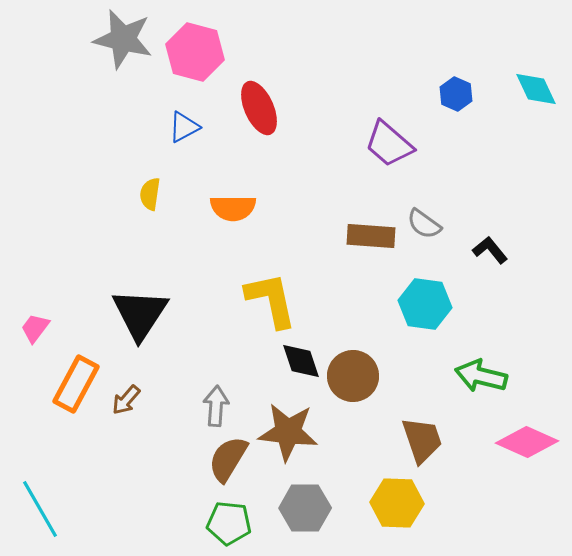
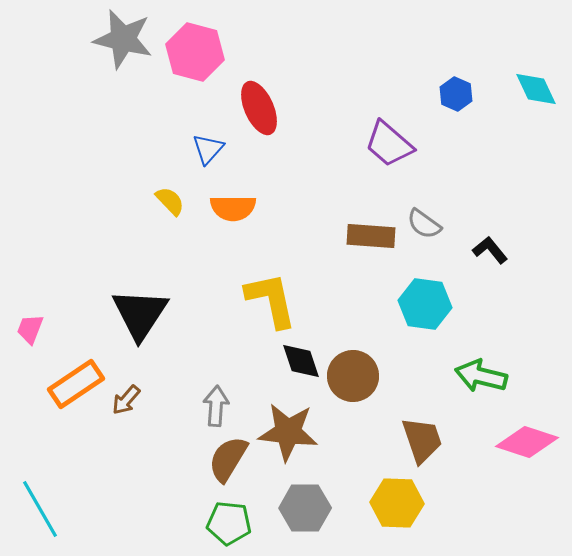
blue triangle: moved 24 px right, 22 px down; rotated 20 degrees counterclockwise
yellow semicircle: moved 20 px right, 7 px down; rotated 128 degrees clockwise
pink trapezoid: moved 5 px left, 1 px down; rotated 16 degrees counterclockwise
orange rectangle: rotated 28 degrees clockwise
pink diamond: rotated 6 degrees counterclockwise
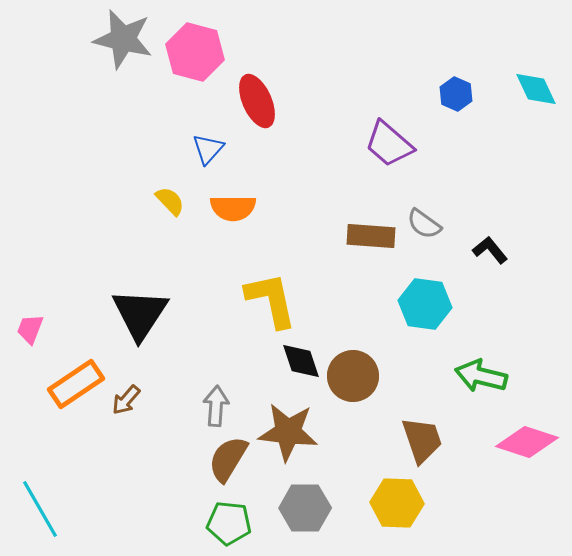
red ellipse: moved 2 px left, 7 px up
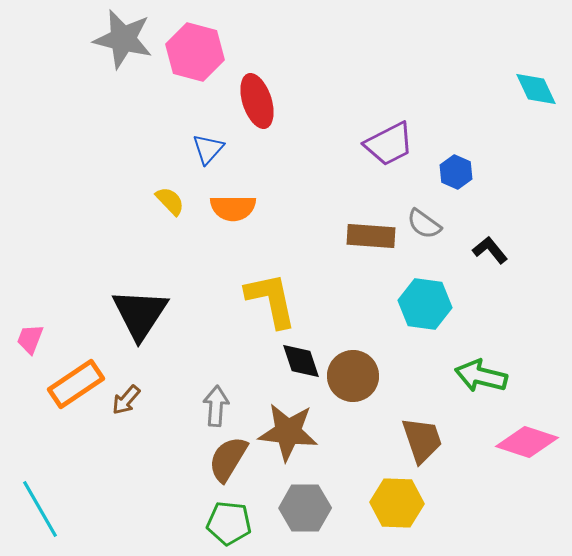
blue hexagon: moved 78 px down
red ellipse: rotated 6 degrees clockwise
purple trapezoid: rotated 68 degrees counterclockwise
pink trapezoid: moved 10 px down
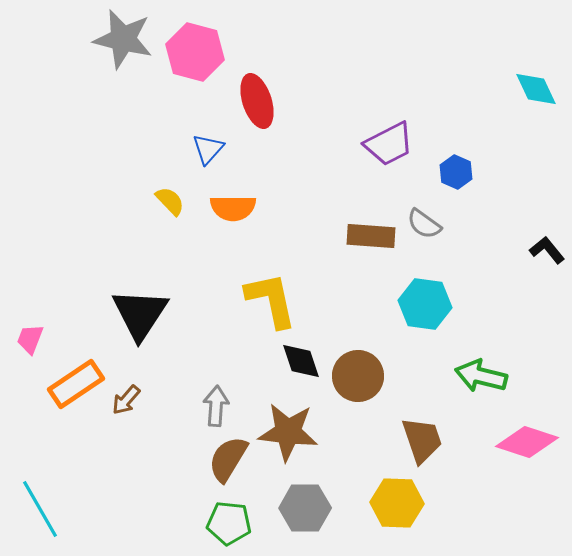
black L-shape: moved 57 px right
brown circle: moved 5 px right
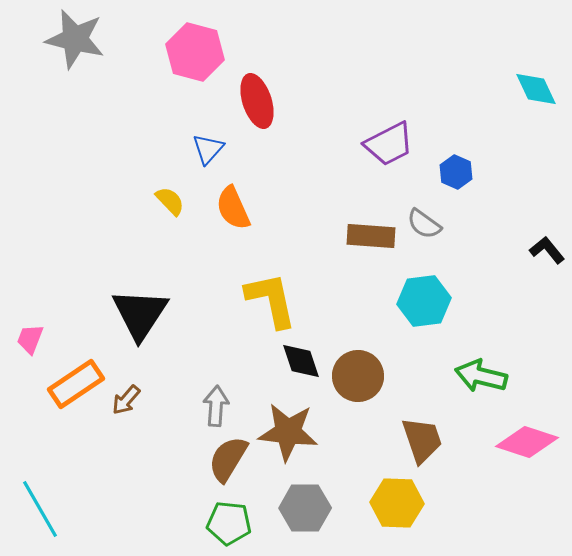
gray star: moved 48 px left
orange semicircle: rotated 66 degrees clockwise
cyan hexagon: moved 1 px left, 3 px up; rotated 15 degrees counterclockwise
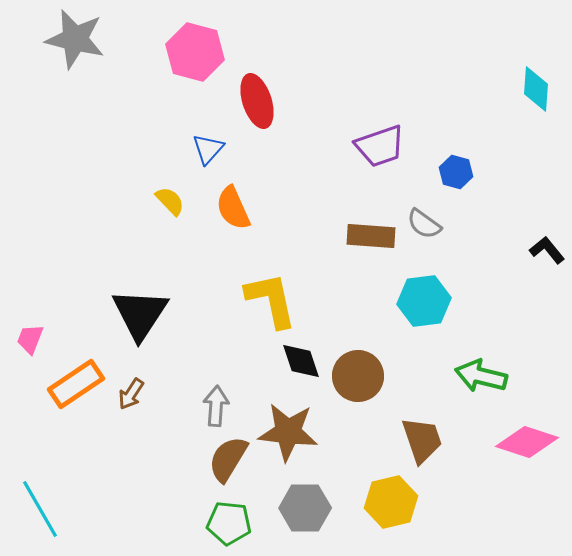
cyan diamond: rotated 30 degrees clockwise
purple trapezoid: moved 9 px left, 2 px down; rotated 8 degrees clockwise
blue hexagon: rotated 8 degrees counterclockwise
brown arrow: moved 5 px right, 6 px up; rotated 8 degrees counterclockwise
yellow hexagon: moved 6 px left, 1 px up; rotated 15 degrees counterclockwise
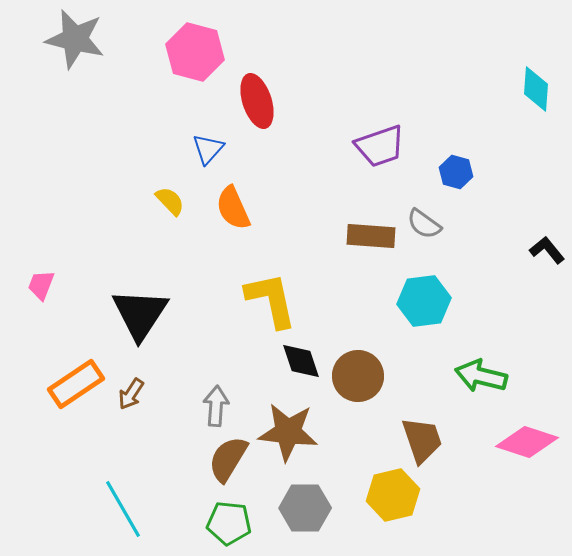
pink trapezoid: moved 11 px right, 54 px up
yellow hexagon: moved 2 px right, 7 px up
cyan line: moved 83 px right
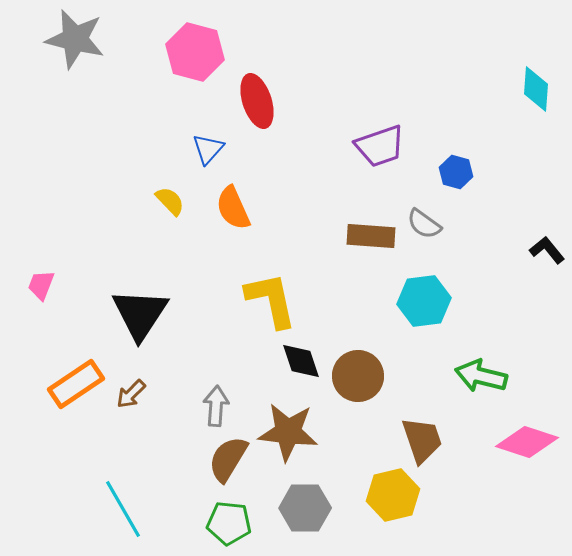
brown arrow: rotated 12 degrees clockwise
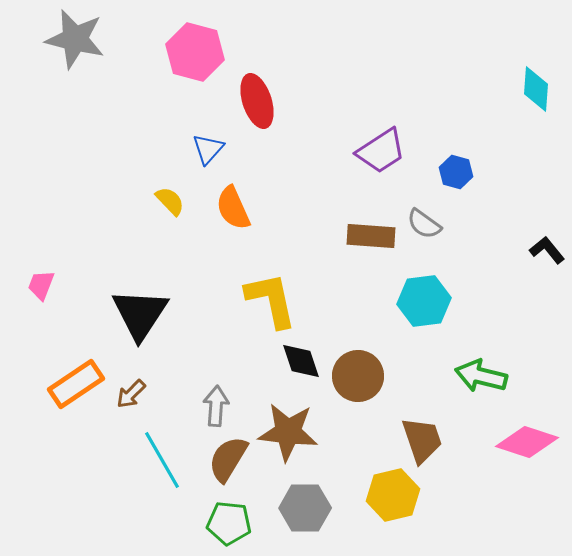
purple trapezoid: moved 1 px right, 5 px down; rotated 14 degrees counterclockwise
cyan line: moved 39 px right, 49 px up
